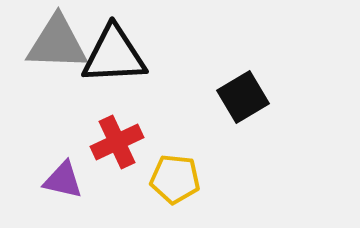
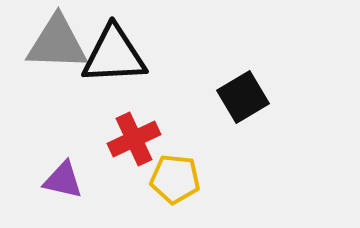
red cross: moved 17 px right, 3 px up
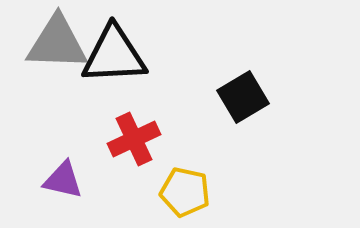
yellow pentagon: moved 10 px right, 13 px down; rotated 6 degrees clockwise
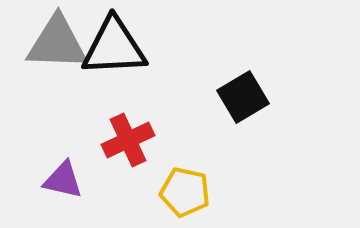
black triangle: moved 8 px up
red cross: moved 6 px left, 1 px down
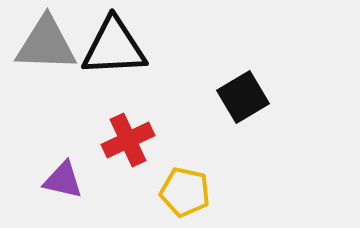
gray triangle: moved 11 px left, 1 px down
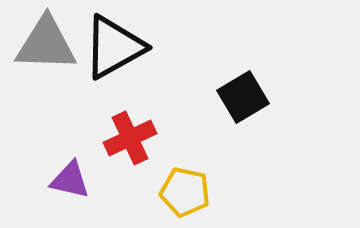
black triangle: rotated 26 degrees counterclockwise
red cross: moved 2 px right, 2 px up
purple triangle: moved 7 px right
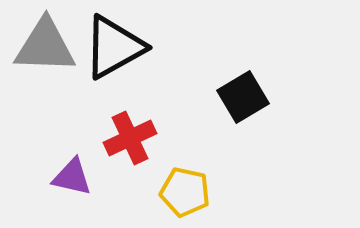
gray triangle: moved 1 px left, 2 px down
purple triangle: moved 2 px right, 3 px up
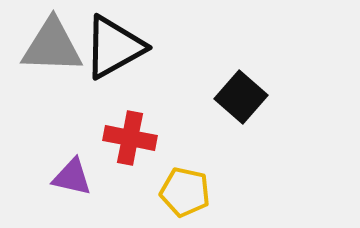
gray triangle: moved 7 px right
black square: moved 2 px left; rotated 18 degrees counterclockwise
red cross: rotated 36 degrees clockwise
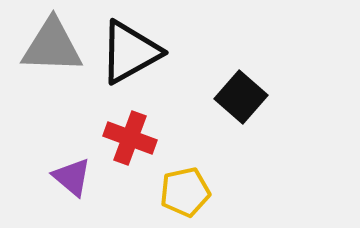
black triangle: moved 16 px right, 5 px down
red cross: rotated 9 degrees clockwise
purple triangle: rotated 27 degrees clockwise
yellow pentagon: rotated 24 degrees counterclockwise
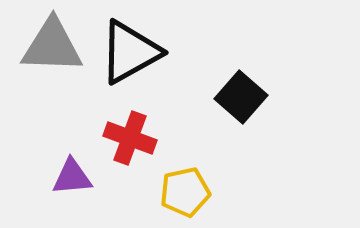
purple triangle: rotated 45 degrees counterclockwise
